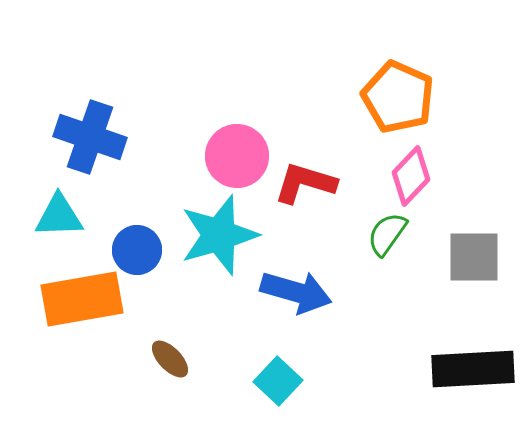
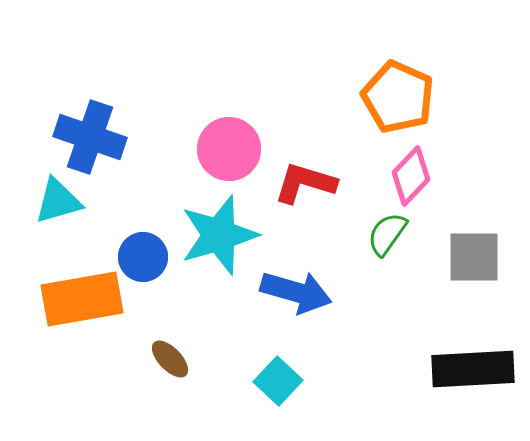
pink circle: moved 8 px left, 7 px up
cyan triangle: moved 1 px left, 15 px up; rotated 14 degrees counterclockwise
blue circle: moved 6 px right, 7 px down
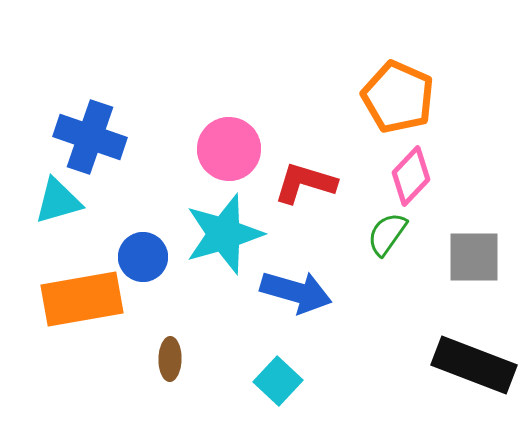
cyan star: moved 5 px right, 1 px up
brown ellipse: rotated 45 degrees clockwise
black rectangle: moved 1 px right, 4 px up; rotated 24 degrees clockwise
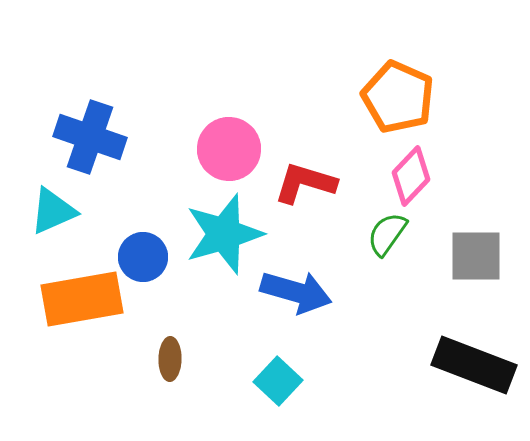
cyan triangle: moved 5 px left, 10 px down; rotated 8 degrees counterclockwise
gray square: moved 2 px right, 1 px up
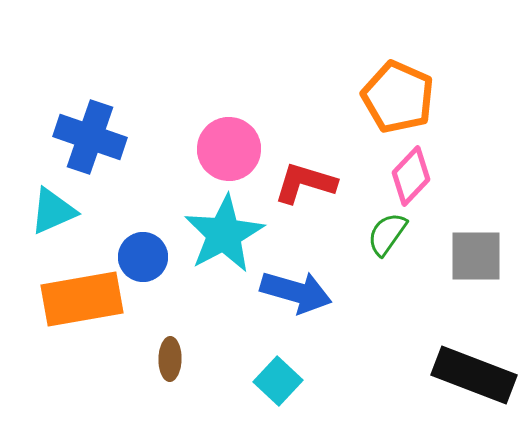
cyan star: rotated 12 degrees counterclockwise
black rectangle: moved 10 px down
